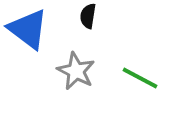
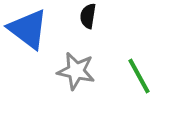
gray star: rotated 15 degrees counterclockwise
green line: moved 1 px left, 2 px up; rotated 33 degrees clockwise
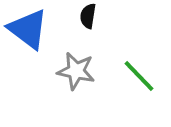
green line: rotated 15 degrees counterclockwise
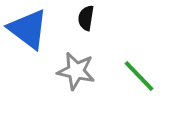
black semicircle: moved 2 px left, 2 px down
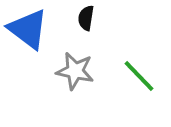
gray star: moved 1 px left
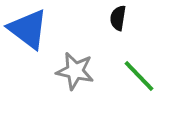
black semicircle: moved 32 px right
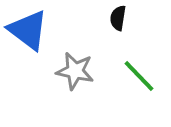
blue triangle: moved 1 px down
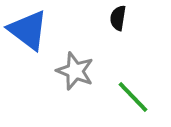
gray star: rotated 9 degrees clockwise
green line: moved 6 px left, 21 px down
